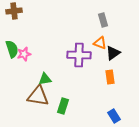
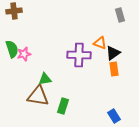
gray rectangle: moved 17 px right, 5 px up
orange rectangle: moved 4 px right, 8 px up
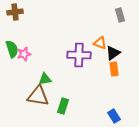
brown cross: moved 1 px right, 1 px down
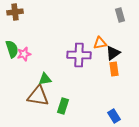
orange triangle: rotated 32 degrees counterclockwise
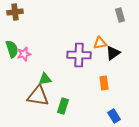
orange rectangle: moved 10 px left, 14 px down
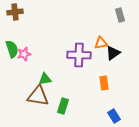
orange triangle: moved 1 px right
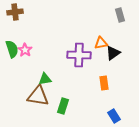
pink star: moved 1 px right, 4 px up; rotated 24 degrees counterclockwise
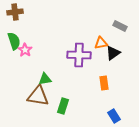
gray rectangle: moved 11 px down; rotated 48 degrees counterclockwise
green semicircle: moved 2 px right, 8 px up
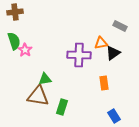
green rectangle: moved 1 px left, 1 px down
